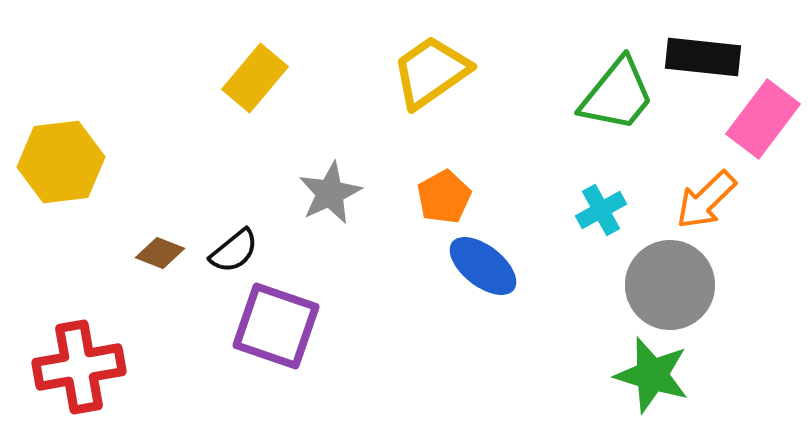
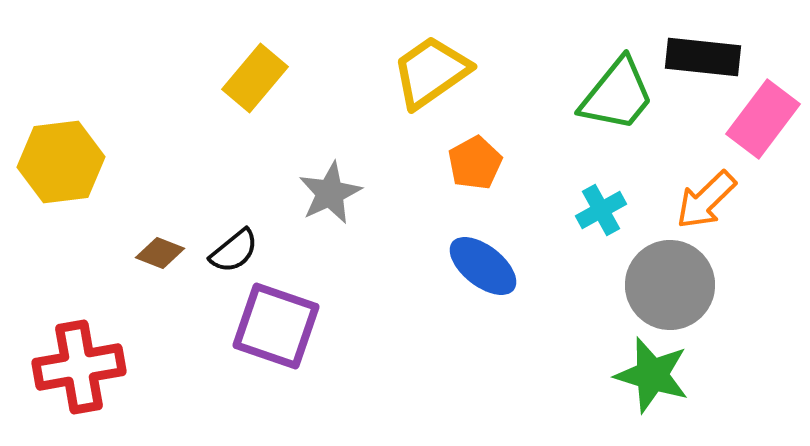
orange pentagon: moved 31 px right, 34 px up
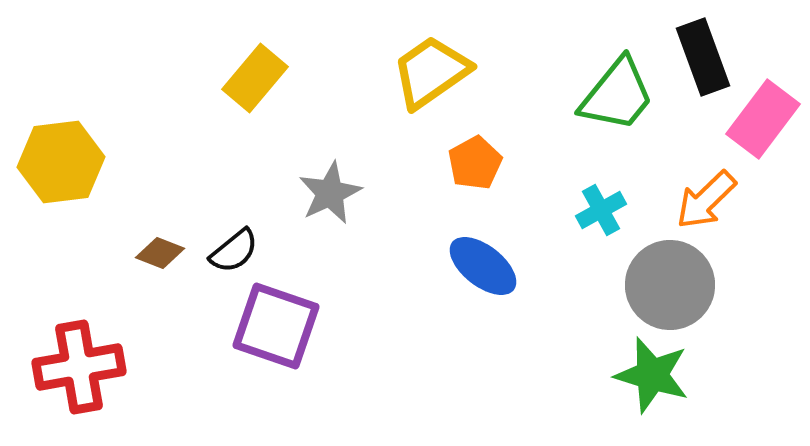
black rectangle: rotated 64 degrees clockwise
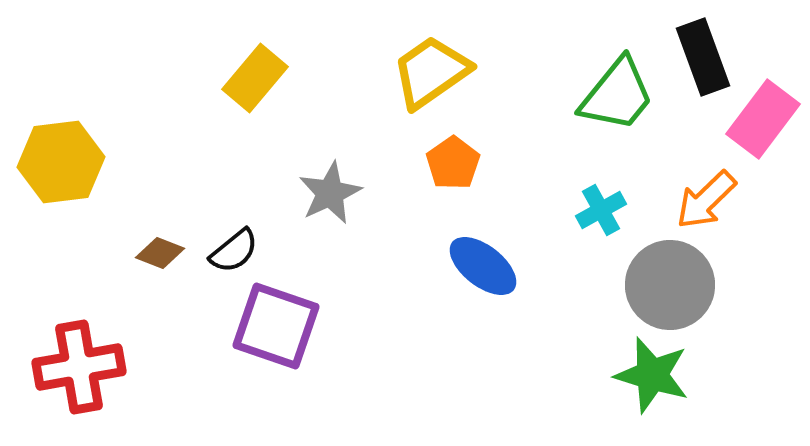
orange pentagon: moved 22 px left; rotated 6 degrees counterclockwise
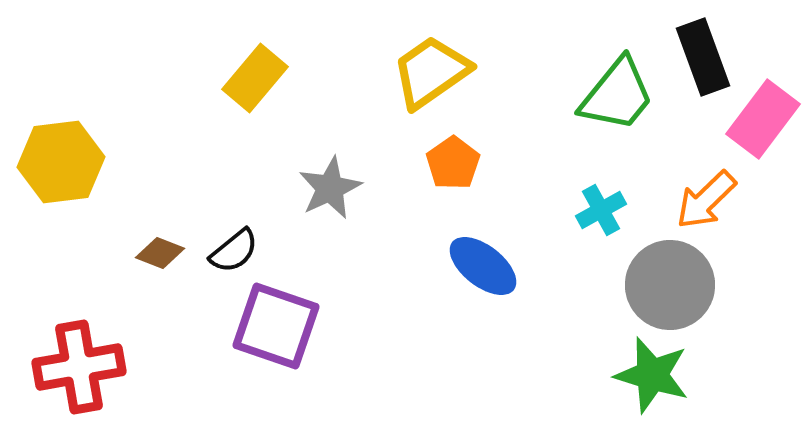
gray star: moved 5 px up
